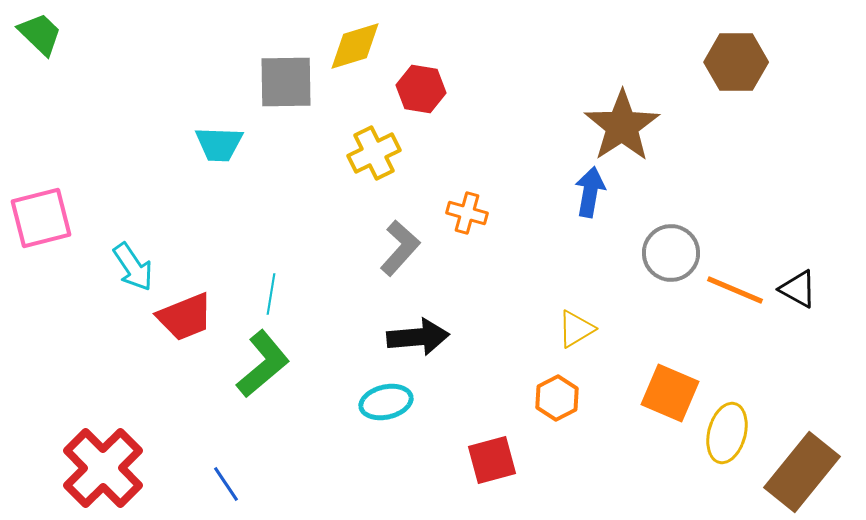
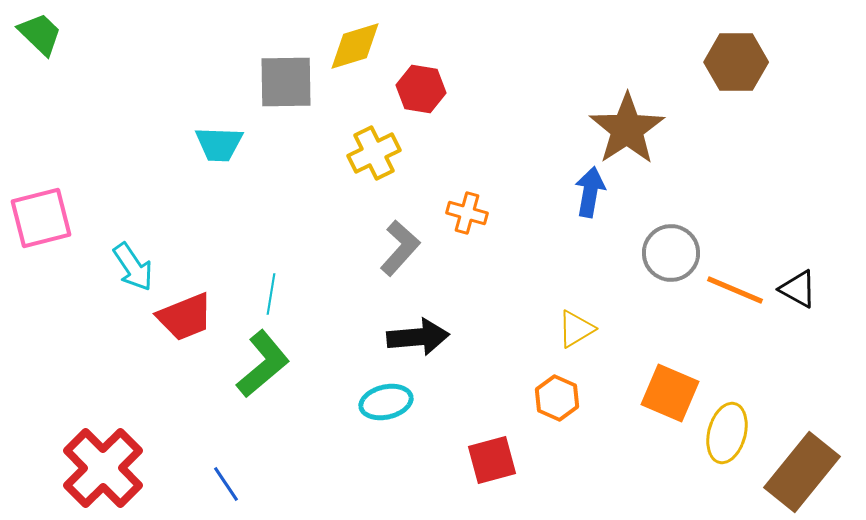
brown star: moved 5 px right, 3 px down
orange hexagon: rotated 9 degrees counterclockwise
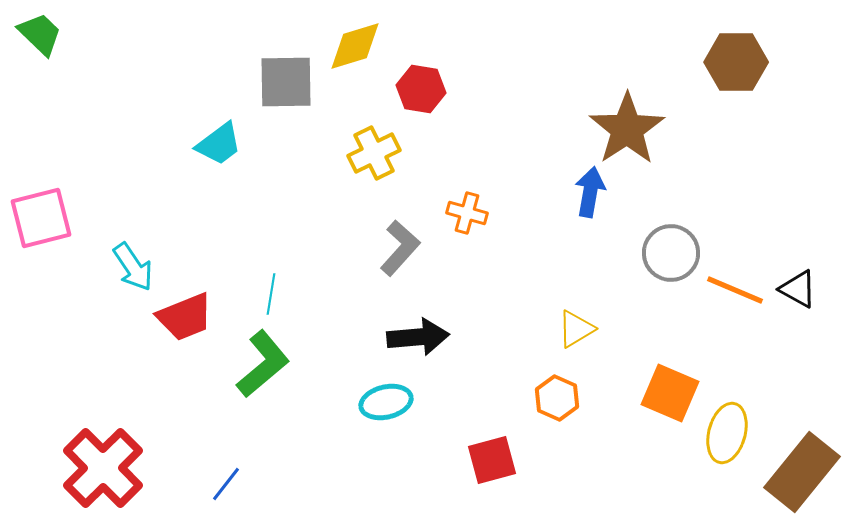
cyan trapezoid: rotated 39 degrees counterclockwise
blue line: rotated 72 degrees clockwise
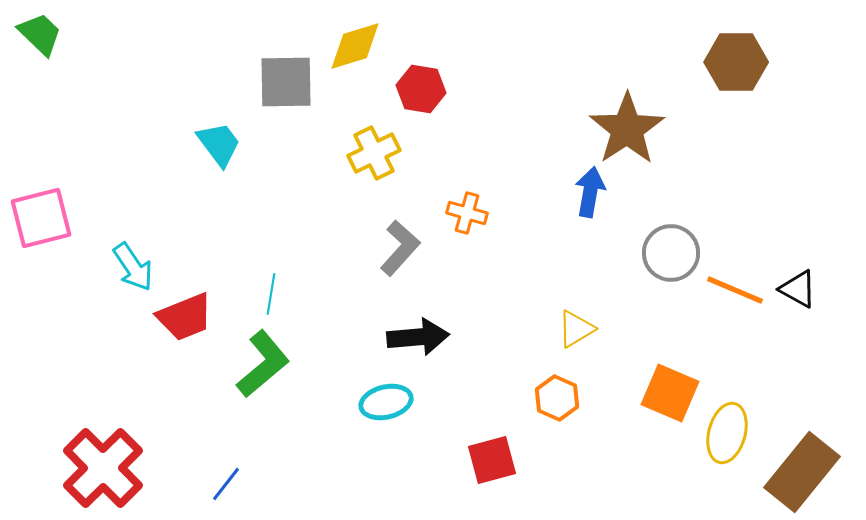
cyan trapezoid: rotated 90 degrees counterclockwise
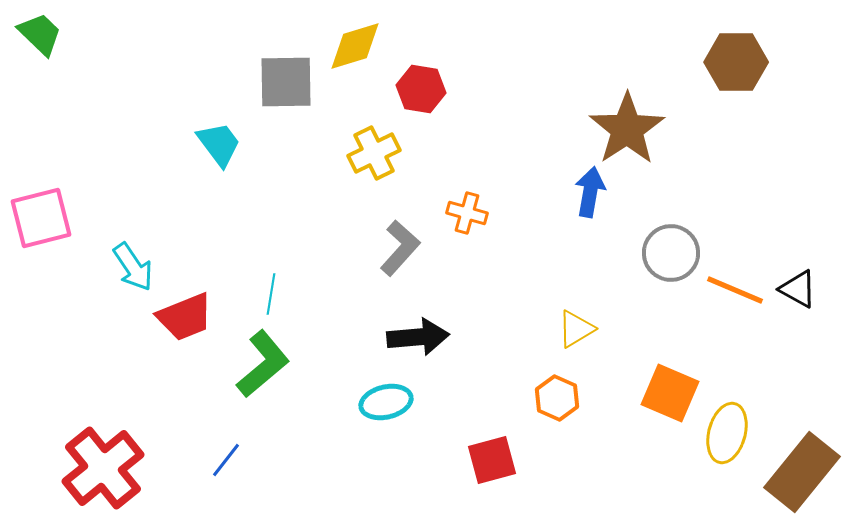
red cross: rotated 6 degrees clockwise
blue line: moved 24 px up
